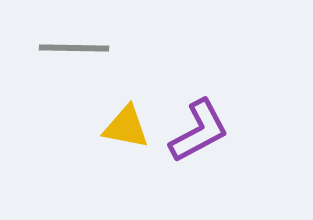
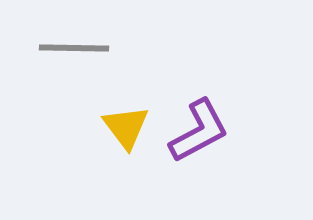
yellow triangle: rotated 42 degrees clockwise
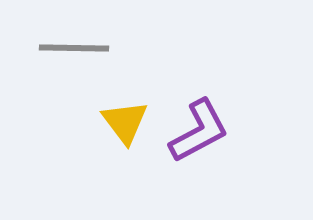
yellow triangle: moved 1 px left, 5 px up
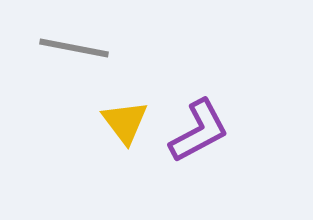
gray line: rotated 10 degrees clockwise
